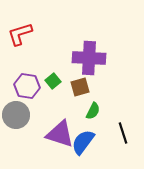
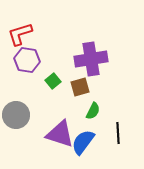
purple cross: moved 2 px right, 1 px down; rotated 12 degrees counterclockwise
purple hexagon: moved 26 px up
black line: moved 5 px left; rotated 15 degrees clockwise
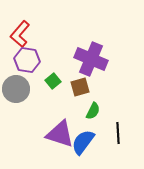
red L-shape: rotated 32 degrees counterclockwise
purple cross: rotated 32 degrees clockwise
gray circle: moved 26 px up
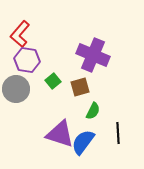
purple cross: moved 2 px right, 4 px up
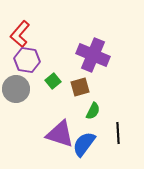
blue semicircle: moved 1 px right, 2 px down
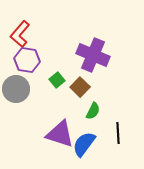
green square: moved 4 px right, 1 px up
brown square: rotated 30 degrees counterclockwise
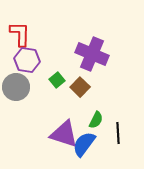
red L-shape: rotated 140 degrees clockwise
purple cross: moved 1 px left, 1 px up
gray circle: moved 2 px up
green semicircle: moved 3 px right, 9 px down
purple triangle: moved 4 px right
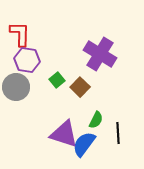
purple cross: moved 8 px right; rotated 8 degrees clockwise
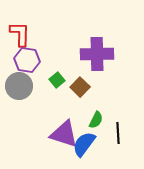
purple cross: moved 3 px left; rotated 32 degrees counterclockwise
gray circle: moved 3 px right, 1 px up
